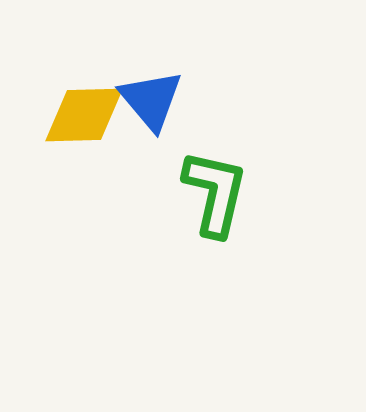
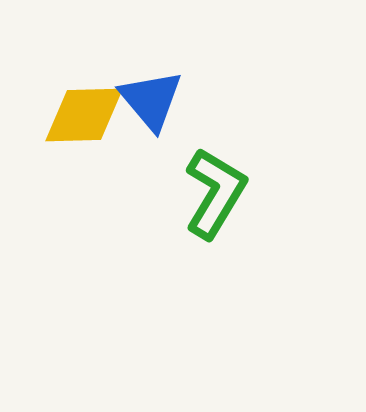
green L-shape: rotated 18 degrees clockwise
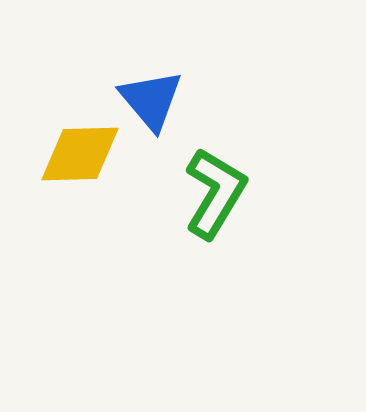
yellow diamond: moved 4 px left, 39 px down
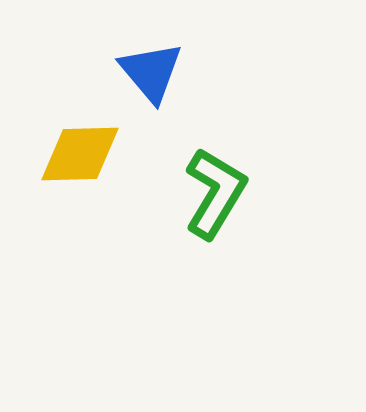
blue triangle: moved 28 px up
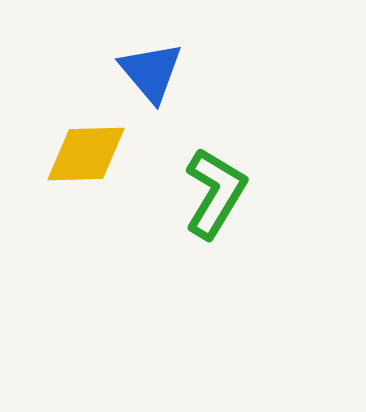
yellow diamond: moved 6 px right
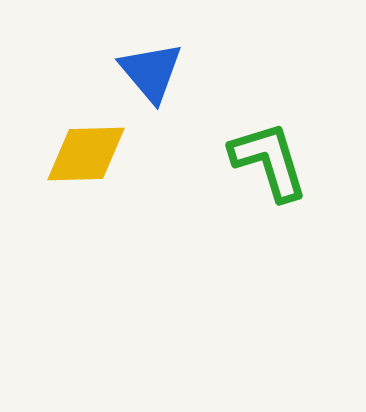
green L-shape: moved 54 px right, 32 px up; rotated 48 degrees counterclockwise
